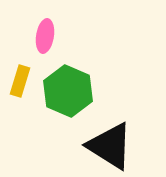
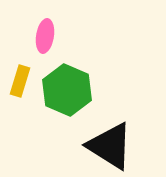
green hexagon: moved 1 px left, 1 px up
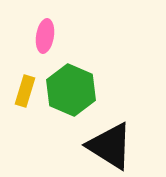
yellow rectangle: moved 5 px right, 10 px down
green hexagon: moved 4 px right
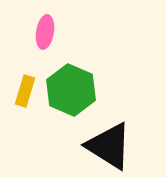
pink ellipse: moved 4 px up
black triangle: moved 1 px left
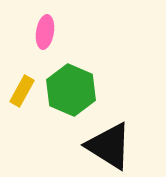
yellow rectangle: moved 3 px left; rotated 12 degrees clockwise
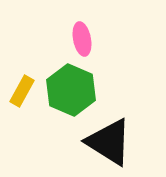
pink ellipse: moved 37 px right, 7 px down; rotated 20 degrees counterclockwise
black triangle: moved 4 px up
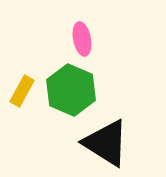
black triangle: moved 3 px left, 1 px down
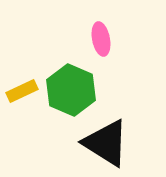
pink ellipse: moved 19 px right
yellow rectangle: rotated 36 degrees clockwise
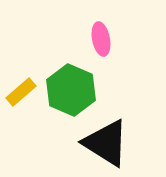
yellow rectangle: moved 1 px left, 1 px down; rotated 16 degrees counterclockwise
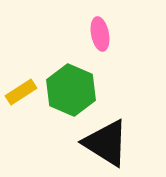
pink ellipse: moved 1 px left, 5 px up
yellow rectangle: rotated 8 degrees clockwise
